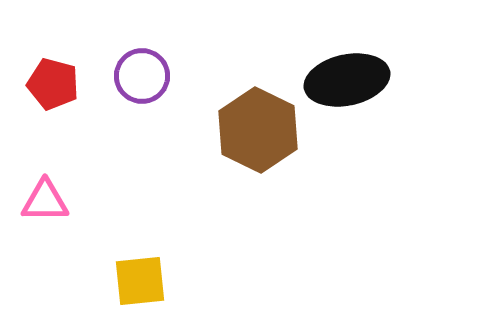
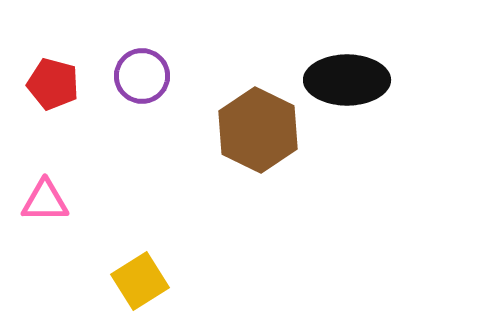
black ellipse: rotated 12 degrees clockwise
yellow square: rotated 26 degrees counterclockwise
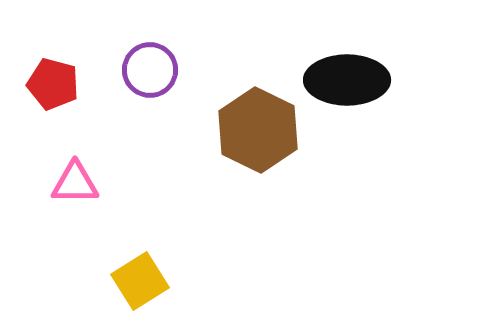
purple circle: moved 8 px right, 6 px up
pink triangle: moved 30 px right, 18 px up
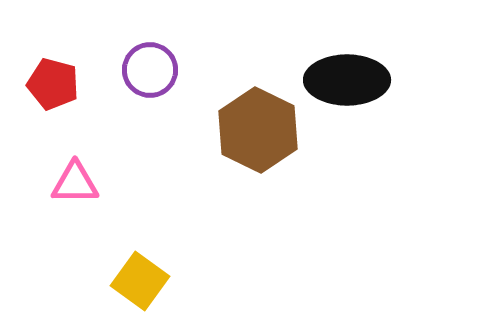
yellow square: rotated 22 degrees counterclockwise
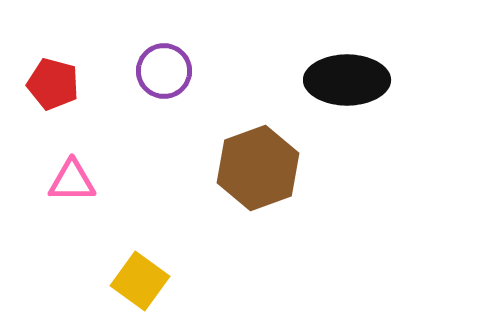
purple circle: moved 14 px right, 1 px down
brown hexagon: moved 38 px down; rotated 14 degrees clockwise
pink triangle: moved 3 px left, 2 px up
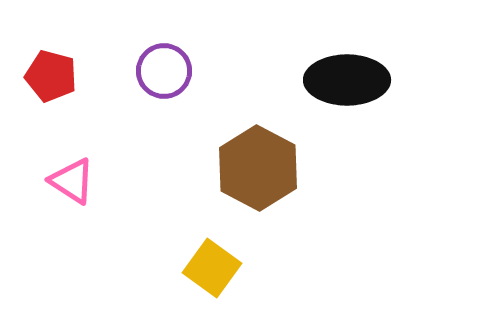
red pentagon: moved 2 px left, 8 px up
brown hexagon: rotated 12 degrees counterclockwise
pink triangle: rotated 33 degrees clockwise
yellow square: moved 72 px right, 13 px up
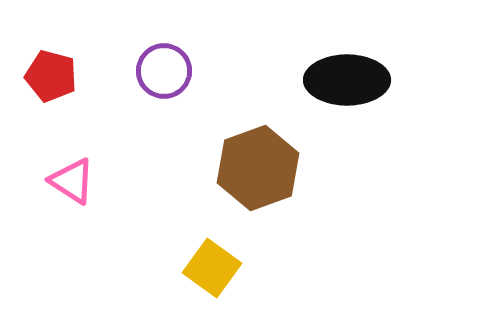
brown hexagon: rotated 12 degrees clockwise
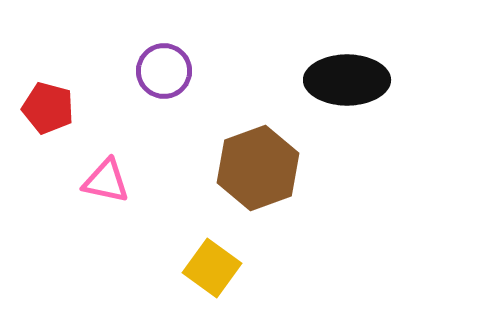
red pentagon: moved 3 px left, 32 px down
pink triangle: moved 34 px right; rotated 21 degrees counterclockwise
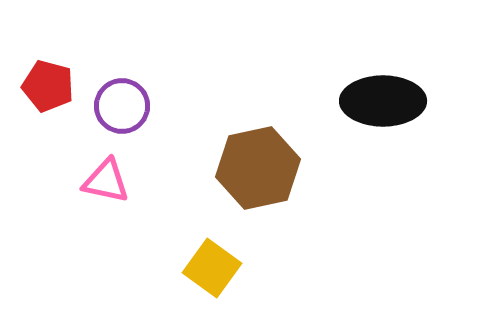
purple circle: moved 42 px left, 35 px down
black ellipse: moved 36 px right, 21 px down
red pentagon: moved 22 px up
brown hexagon: rotated 8 degrees clockwise
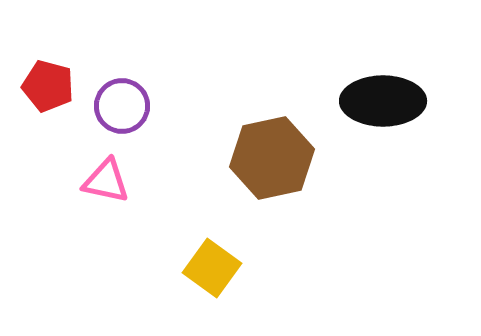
brown hexagon: moved 14 px right, 10 px up
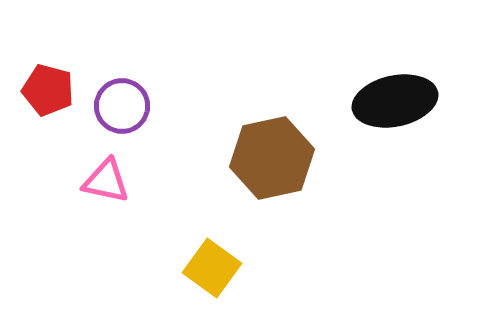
red pentagon: moved 4 px down
black ellipse: moved 12 px right; rotated 12 degrees counterclockwise
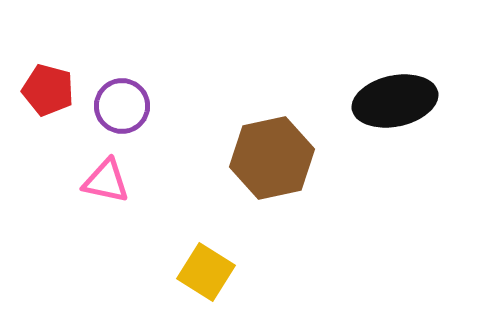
yellow square: moved 6 px left, 4 px down; rotated 4 degrees counterclockwise
